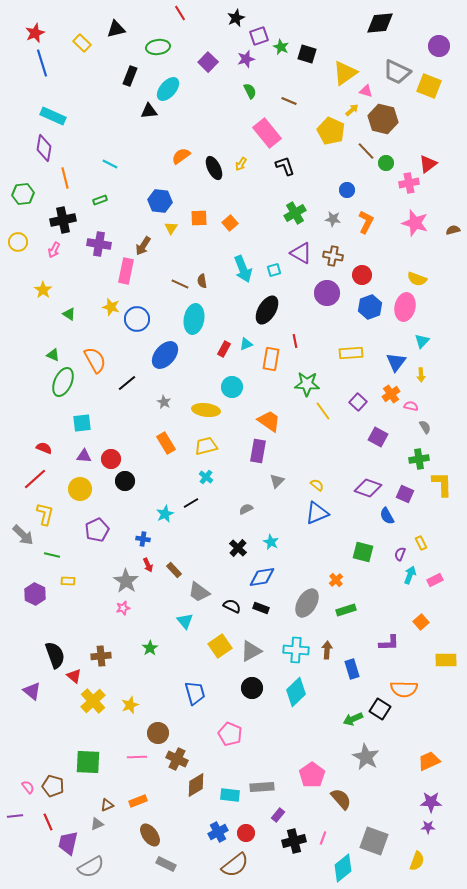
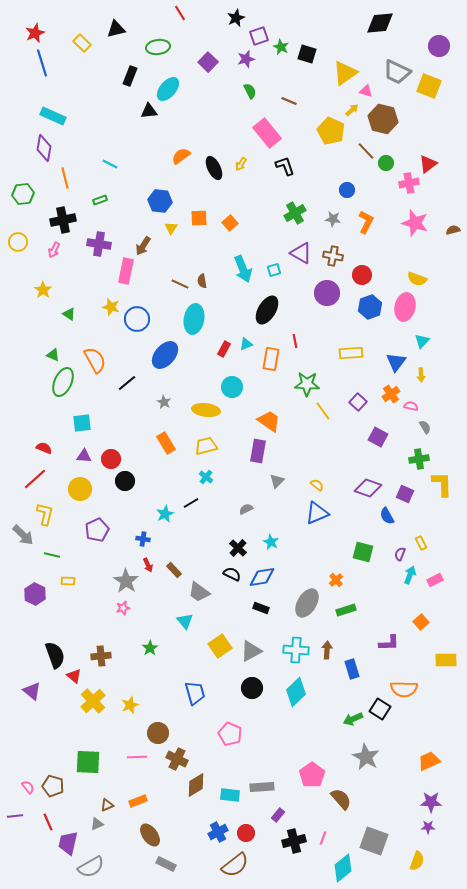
black semicircle at (232, 606): moved 32 px up
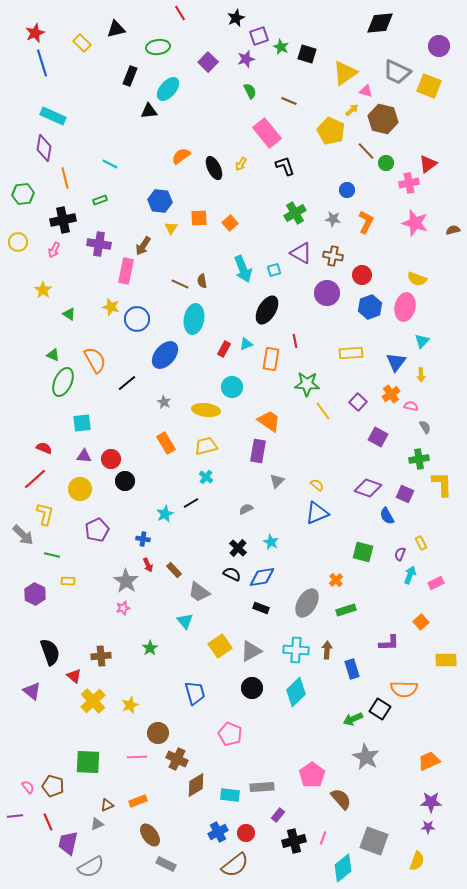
pink rectangle at (435, 580): moved 1 px right, 3 px down
black semicircle at (55, 655): moved 5 px left, 3 px up
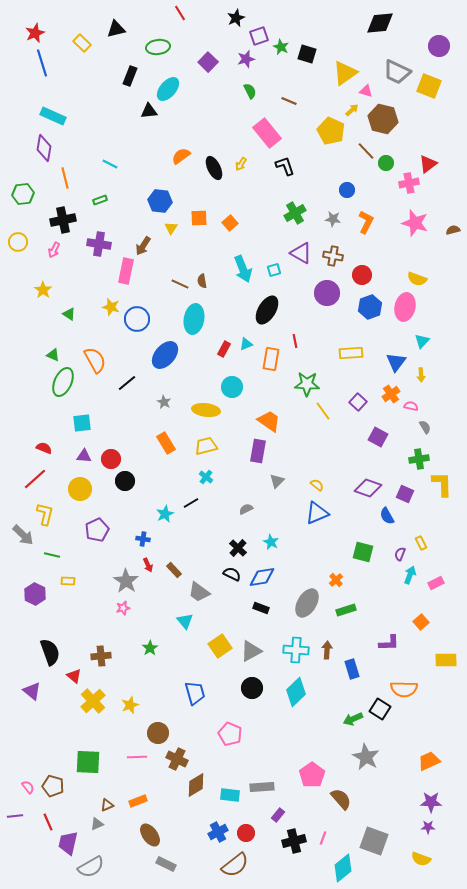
yellow semicircle at (417, 861): moved 4 px right, 2 px up; rotated 90 degrees clockwise
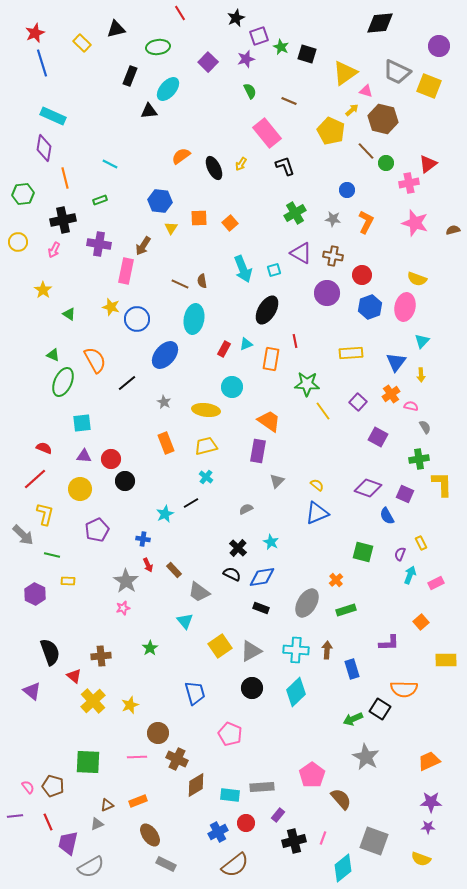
orange rectangle at (166, 443): rotated 10 degrees clockwise
red circle at (246, 833): moved 10 px up
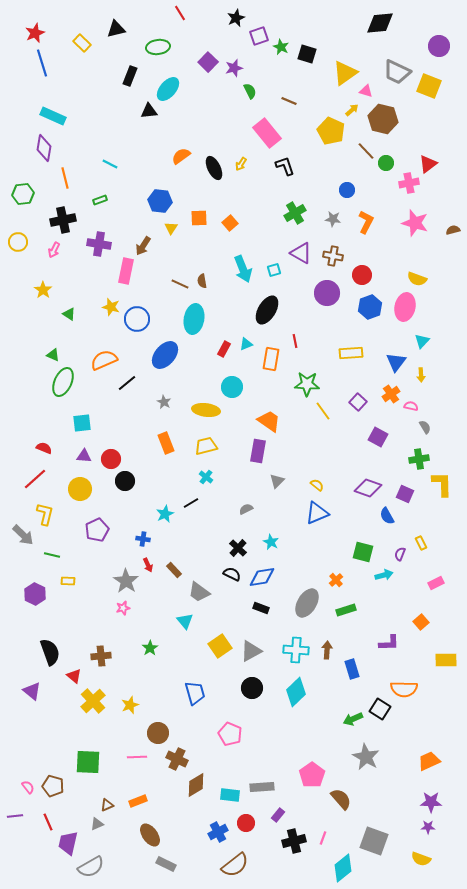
purple star at (246, 59): moved 12 px left, 9 px down
orange semicircle at (95, 360): moved 9 px right; rotated 84 degrees counterclockwise
cyan arrow at (410, 575): moved 26 px left; rotated 54 degrees clockwise
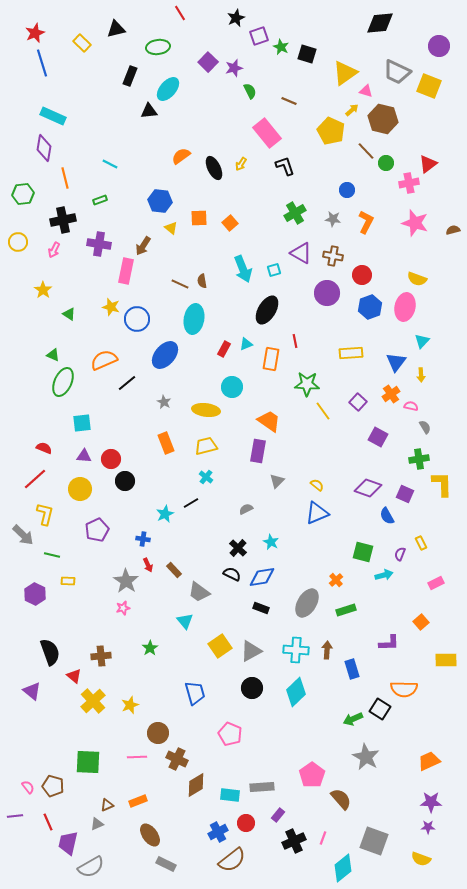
yellow triangle at (171, 228): rotated 24 degrees counterclockwise
black cross at (294, 841): rotated 10 degrees counterclockwise
brown semicircle at (235, 865): moved 3 px left, 5 px up
